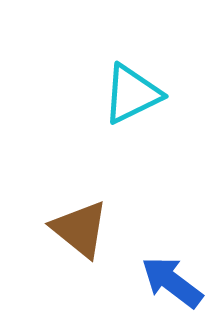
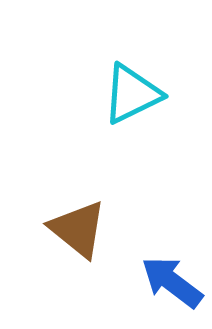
brown triangle: moved 2 px left
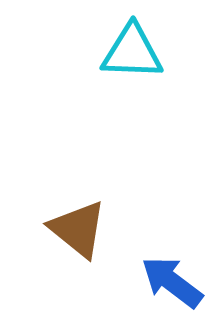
cyan triangle: moved 42 px up; rotated 28 degrees clockwise
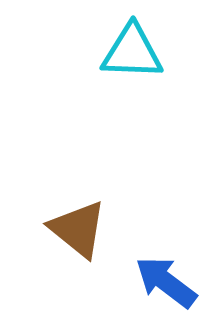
blue arrow: moved 6 px left
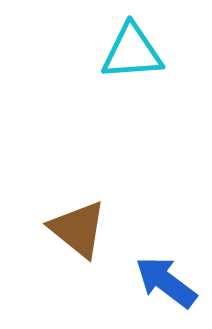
cyan triangle: rotated 6 degrees counterclockwise
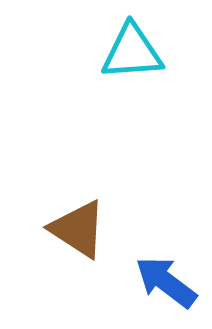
brown triangle: rotated 6 degrees counterclockwise
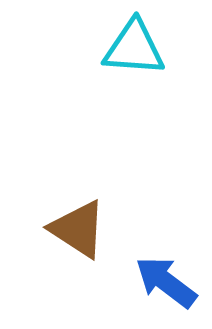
cyan triangle: moved 2 px right, 4 px up; rotated 8 degrees clockwise
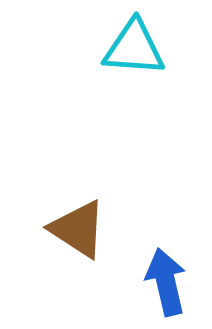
blue arrow: rotated 40 degrees clockwise
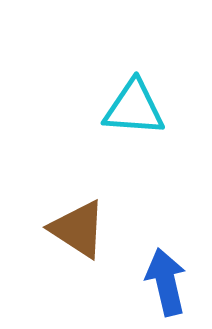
cyan triangle: moved 60 px down
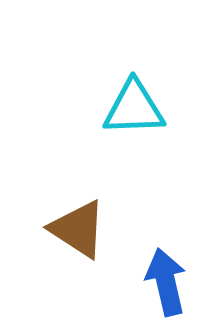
cyan triangle: rotated 6 degrees counterclockwise
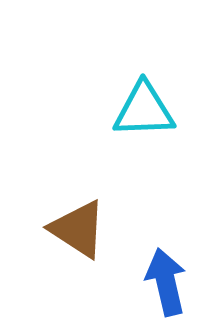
cyan triangle: moved 10 px right, 2 px down
